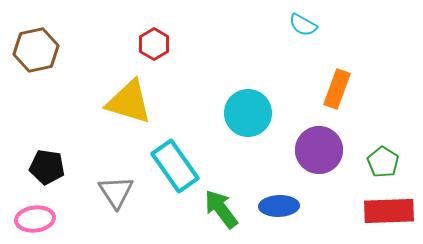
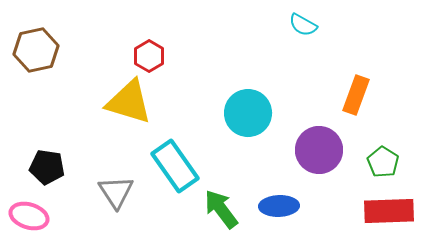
red hexagon: moved 5 px left, 12 px down
orange rectangle: moved 19 px right, 6 px down
pink ellipse: moved 6 px left, 3 px up; rotated 24 degrees clockwise
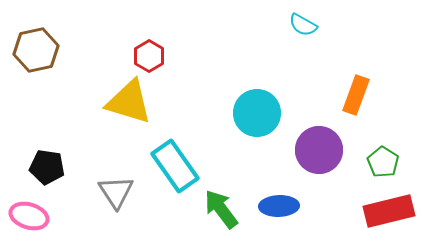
cyan circle: moved 9 px right
red rectangle: rotated 12 degrees counterclockwise
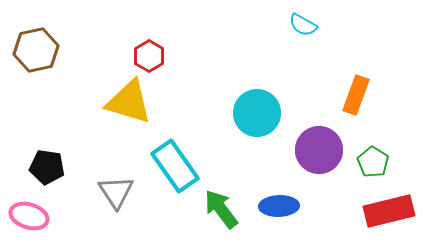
green pentagon: moved 10 px left
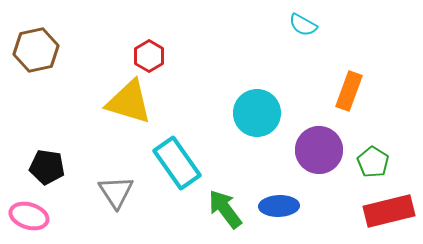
orange rectangle: moved 7 px left, 4 px up
cyan rectangle: moved 2 px right, 3 px up
green arrow: moved 4 px right
